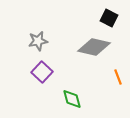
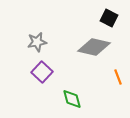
gray star: moved 1 px left, 1 px down
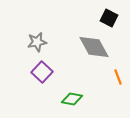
gray diamond: rotated 48 degrees clockwise
green diamond: rotated 65 degrees counterclockwise
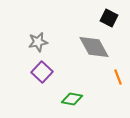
gray star: moved 1 px right
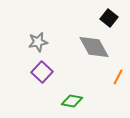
black square: rotated 12 degrees clockwise
orange line: rotated 49 degrees clockwise
green diamond: moved 2 px down
